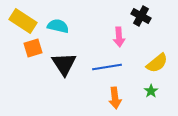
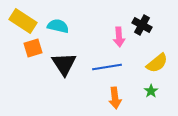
black cross: moved 1 px right, 9 px down
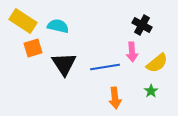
pink arrow: moved 13 px right, 15 px down
blue line: moved 2 px left
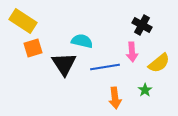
cyan semicircle: moved 24 px right, 15 px down
yellow semicircle: moved 2 px right
green star: moved 6 px left, 1 px up
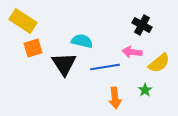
pink arrow: rotated 102 degrees clockwise
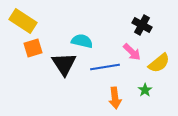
pink arrow: rotated 144 degrees counterclockwise
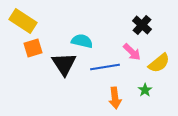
black cross: rotated 12 degrees clockwise
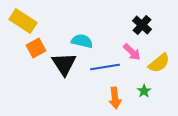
orange square: moved 3 px right; rotated 12 degrees counterclockwise
green star: moved 1 px left, 1 px down
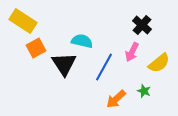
pink arrow: rotated 72 degrees clockwise
blue line: moved 1 px left; rotated 52 degrees counterclockwise
green star: rotated 16 degrees counterclockwise
orange arrow: moved 1 px right, 1 px down; rotated 55 degrees clockwise
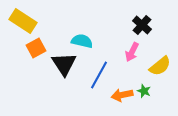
yellow semicircle: moved 1 px right, 3 px down
blue line: moved 5 px left, 8 px down
orange arrow: moved 6 px right, 4 px up; rotated 30 degrees clockwise
